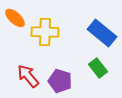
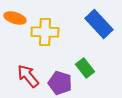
orange ellipse: rotated 25 degrees counterclockwise
blue rectangle: moved 3 px left, 9 px up; rotated 8 degrees clockwise
green rectangle: moved 13 px left
purple pentagon: moved 2 px down
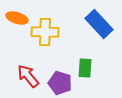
orange ellipse: moved 2 px right
green rectangle: rotated 42 degrees clockwise
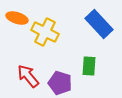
yellow cross: rotated 24 degrees clockwise
green rectangle: moved 4 px right, 2 px up
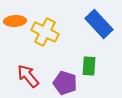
orange ellipse: moved 2 px left, 3 px down; rotated 20 degrees counterclockwise
purple pentagon: moved 5 px right
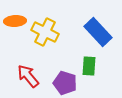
blue rectangle: moved 1 px left, 8 px down
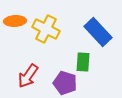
yellow cross: moved 1 px right, 3 px up
green rectangle: moved 6 px left, 4 px up
red arrow: rotated 105 degrees counterclockwise
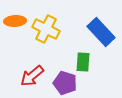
blue rectangle: moved 3 px right
red arrow: moved 4 px right; rotated 15 degrees clockwise
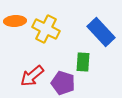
purple pentagon: moved 2 px left
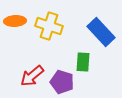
yellow cross: moved 3 px right, 3 px up; rotated 8 degrees counterclockwise
purple pentagon: moved 1 px left, 1 px up
